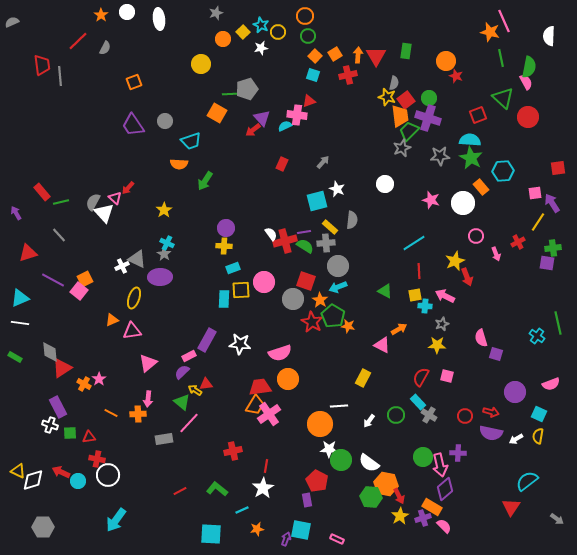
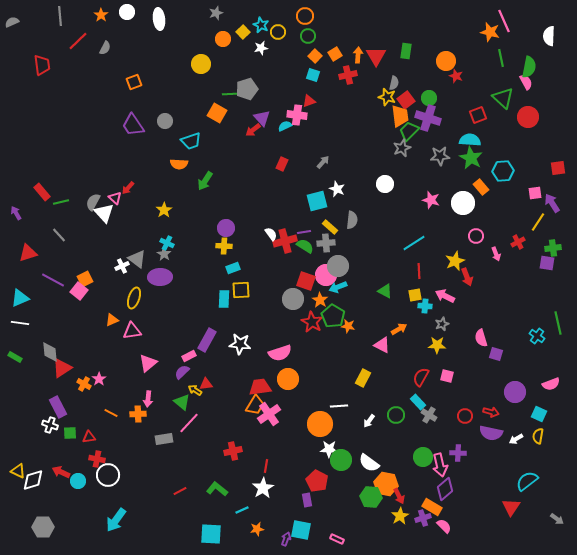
gray line at (60, 76): moved 60 px up
gray triangle at (137, 259): rotated 12 degrees clockwise
pink circle at (264, 282): moved 62 px right, 7 px up
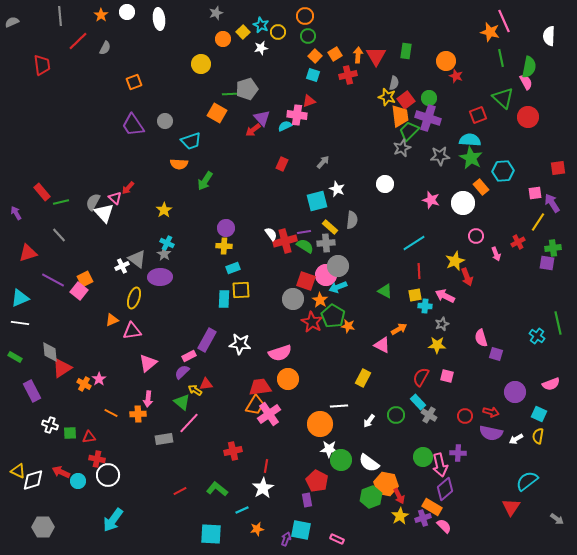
purple rectangle at (58, 407): moved 26 px left, 16 px up
green hexagon at (371, 497): rotated 25 degrees counterclockwise
cyan arrow at (116, 520): moved 3 px left
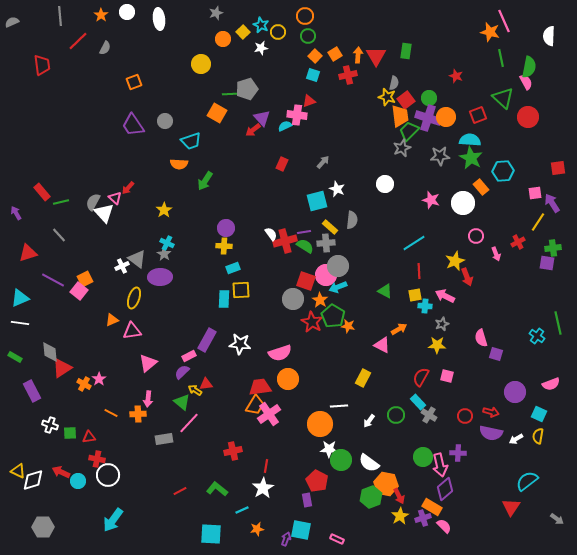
orange circle at (446, 61): moved 56 px down
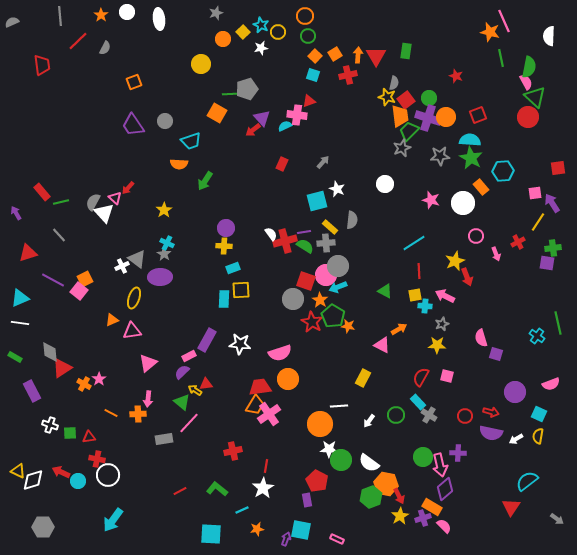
green triangle at (503, 98): moved 32 px right, 1 px up
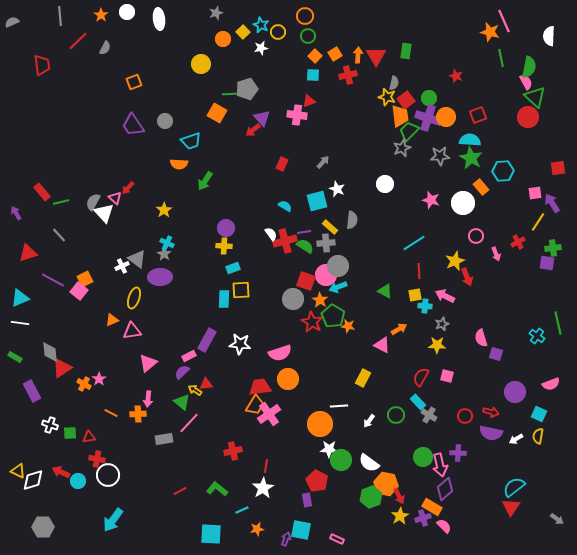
cyan square at (313, 75): rotated 16 degrees counterclockwise
cyan semicircle at (285, 126): moved 80 px down; rotated 56 degrees clockwise
cyan semicircle at (527, 481): moved 13 px left, 6 px down
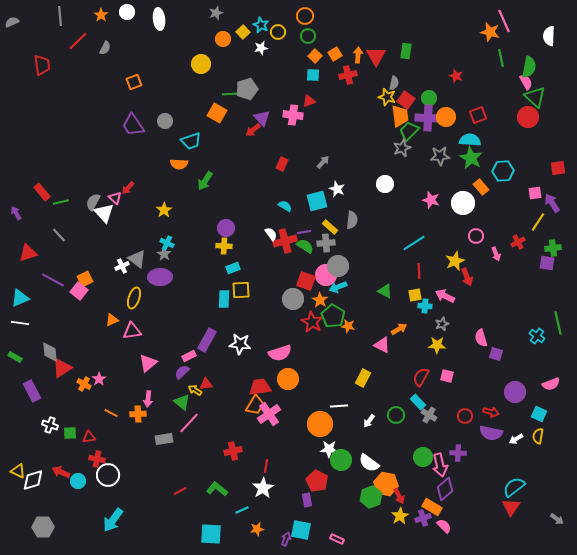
red square at (406, 100): rotated 18 degrees counterclockwise
pink cross at (297, 115): moved 4 px left
purple cross at (428, 118): rotated 15 degrees counterclockwise
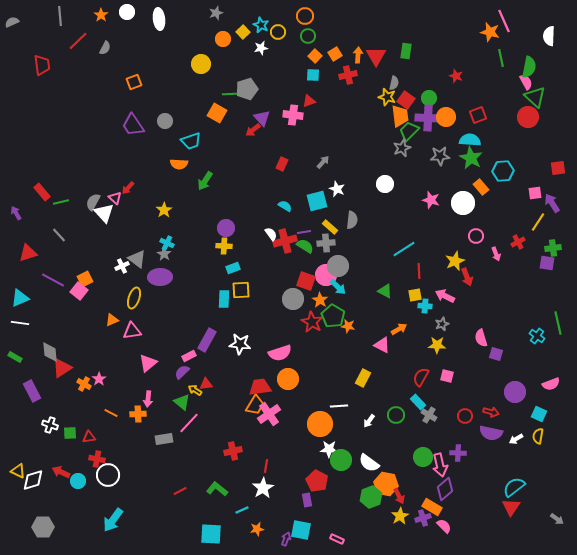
cyan line at (414, 243): moved 10 px left, 6 px down
cyan arrow at (338, 287): rotated 114 degrees counterclockwise
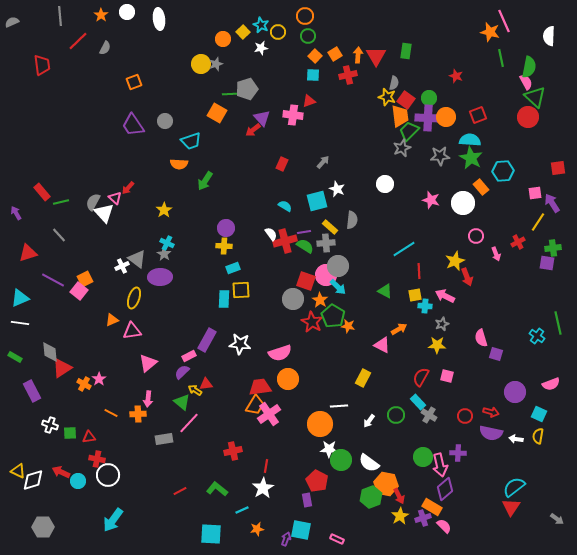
gray star at (216, 13): moved 51 px down
white arrow at (516, 439): rotated 40 degrees clockwise
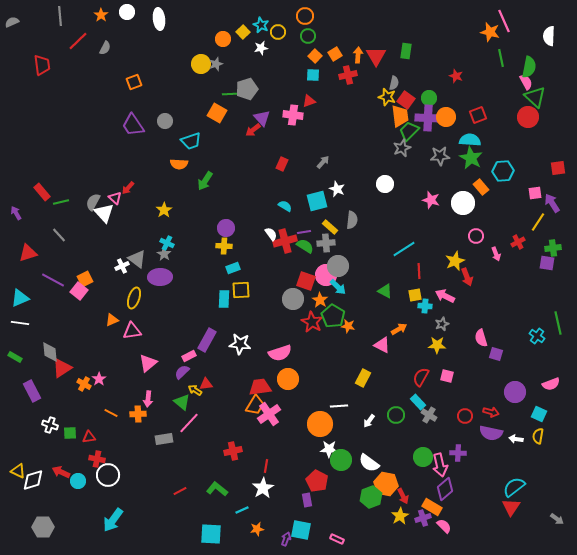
red arrow at (399, 496): moved 4 px right
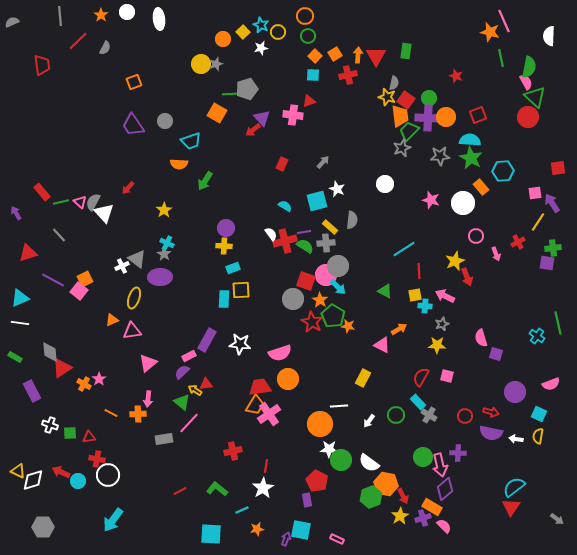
pink triangle at (115, 198): moved 35 px left, 4 px down
